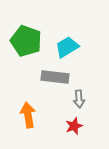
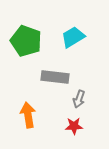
cyan trapezoid: moved 6 px right, 10 px up
gray arrow: rotated 24 degrees clockwise
red star: rotated 18 degrees clockwise
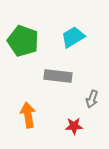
green pentagon: moved 3 px left
gray rectangle: moved 3 px right, 1 px up
gray arrow: moved 13 px right
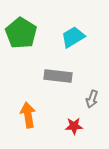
green pentagon: moved 2 px left, 8 px up; rotated 12 degrees clockwise
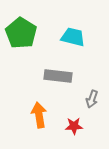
cyan trapezoid: rotated 45 degrees clockwise
orange arrow: moved 11 px right
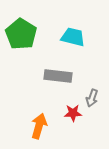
green pentagon: moved 1 px down
gray arrow: moved 1 px up
orange arrow: moved 11 px down; rotated 25 degrees clockwise
red star: moved 1 px left, 13 px up
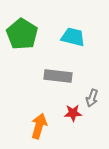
green pentagon: moved 1 px right
